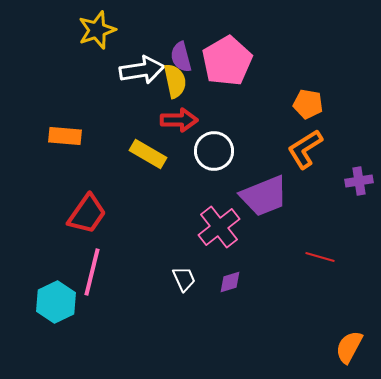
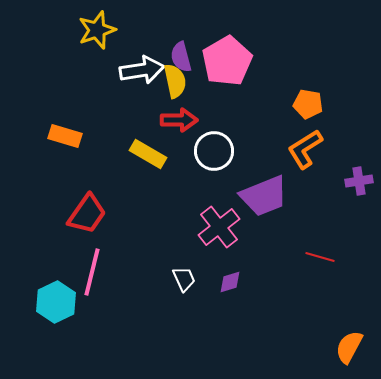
orange rectangle: rotated 12 degrees clockwise
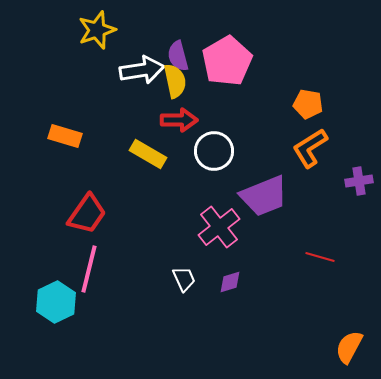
purple semicircle: moved 3 px left, 1 px up
orange L-shape: moved 5 px right, 1 px up
pink line: moved 3 px left, 3 px up
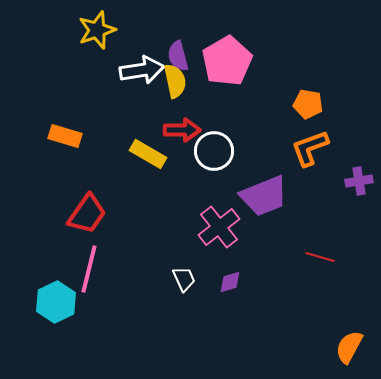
red arrow: moved 3 px right, 10 px down
orange L-shape: rotated 12 degrees clockwise
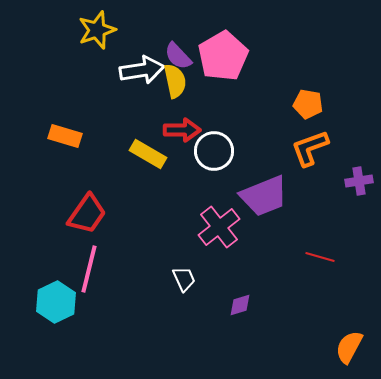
purple semicircle: rotated 28 degrees counterclockwise
pink pentagon: moved 4 px left, 5 px up
purple diamond: moved 10 px right, 23 px down
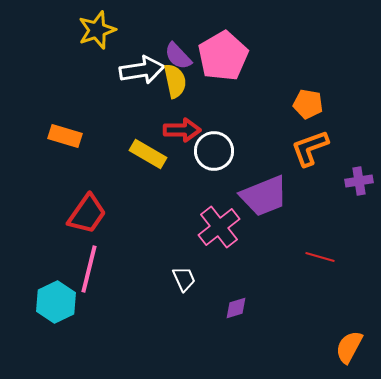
purple diamond: moved 4 px left, 3 px down
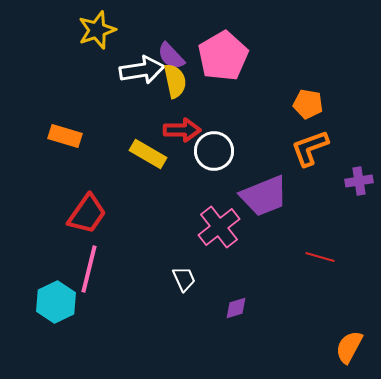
purple semicircle: moved 7 px left
